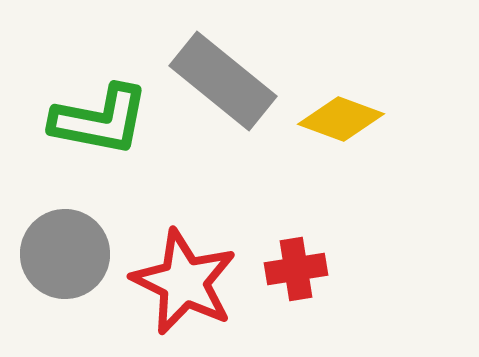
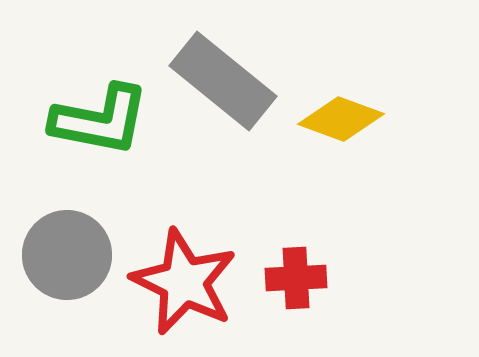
gray circle: moved 2 px right, 1 px down
red cross: moved 9 px down; rotated 6 degrees clockwise
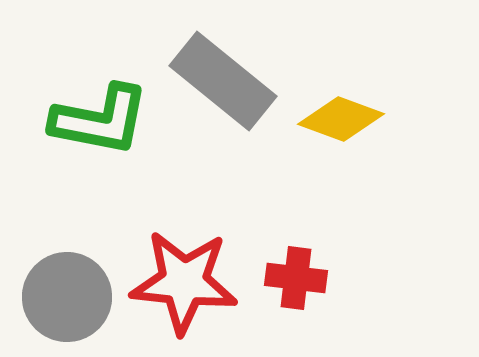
gray circle: moved 42 px down
red cross: rotated 10 degrees clockwise
red star: rotated 20 degrees counterclockwise
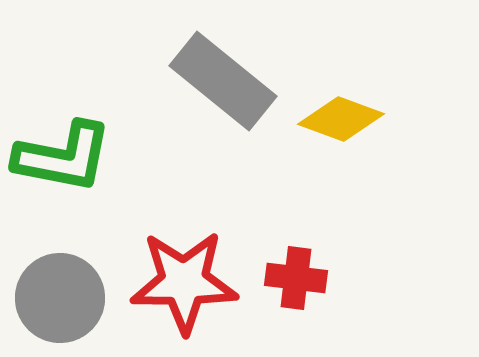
green L-shape: moved 37 px left, 37 px down
red star: rotated 6 degrees counterclockwise
gray circle: moved 7 px left, 1 px down
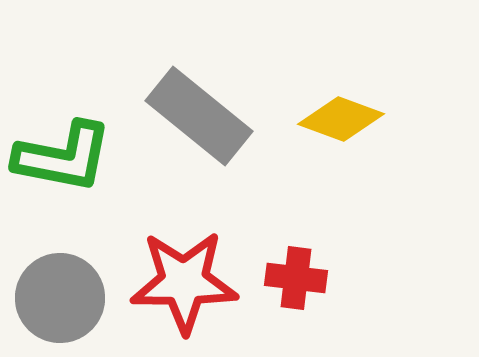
gray rectangle: moved 24 px left, 35 px down
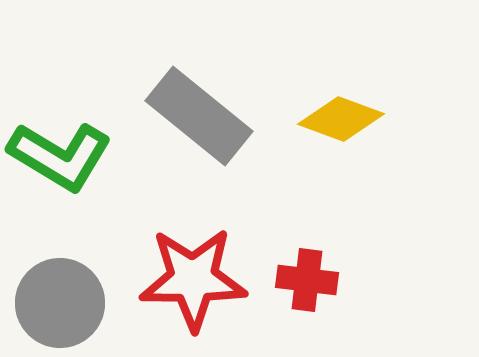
green L-shape: moved 3 px left, 1 px up; rotated 20 degrees clockwise
red cross: moved 11 px right, 2 px down
red star: moved 9 px right, 3 px up
gray circle: moved 5 px down
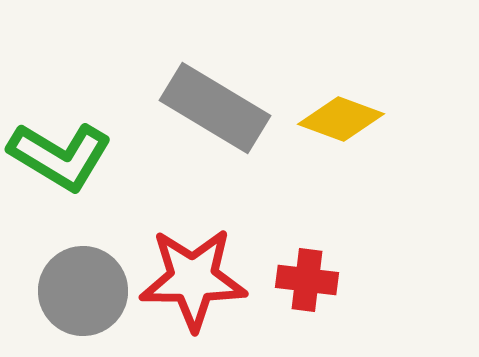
gray rectangle: moved 16 px right, 8 px up; rotated 8 degrees counterclockwise
gray circle: moved 23 px right, 12 px up
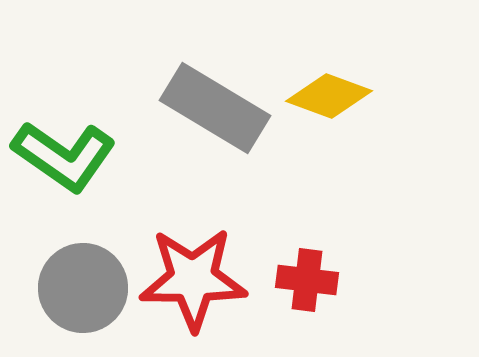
yellow diamond: moved 12 px left, 23 px up
green L-shape: moved 4 px right; rotated 4 degrees clockwise
gray circle: moved 3 px up
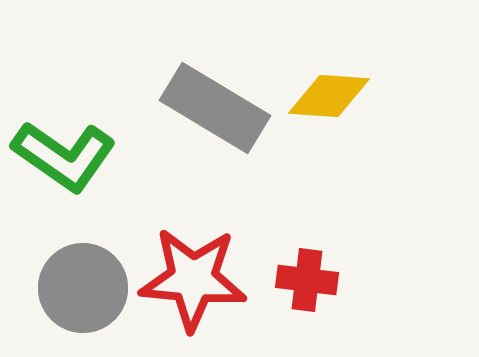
yellow diamond: rotated 16 degrees counterclockwise
red star: rotated 5 degrees clockwise
